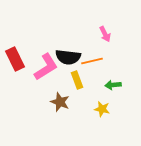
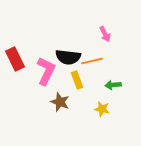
pink L-shape: moved 4 px down; rotated 32 degrees counterclockwise
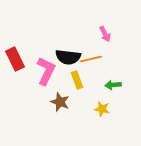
orange line: moved 1 px left, 2 px up
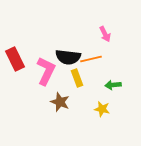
yellow rectangle: moved 2 px up
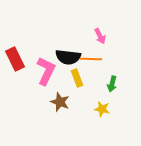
pink arrow: moved 5 px left, 2 px down
orange line: rotated 15 degrees clockwise
green arrow: moved 1 px left, 1 px up; rotated 70 degrees counterclockwise
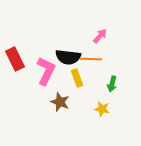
pink arrow: rotated 112 degrees counterclockwise
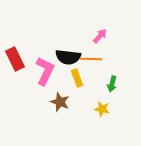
pink L-shape: moved 1 px left
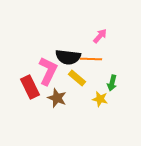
red rectangle: moved 15 px right, 28 px down
pink L-shape: moved 3 px right
yellow rectangle: rotated 30 degrees counterclockwise
green arrow: moved 1 px up
brown star: moved 3 px left, 4 px up
yellow star: moved 2 px left, 10 px up
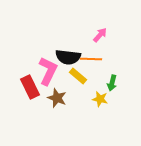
pink arrow: moved 1 px up
yellow rectangle: moved 1 px right, 2 px up
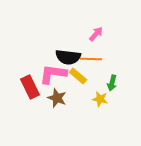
pink arrow: moved 4 px left, 1 px up
pink L-shape: moved 5 px right, 3 px down; rotated 108 degrees counterclockwise
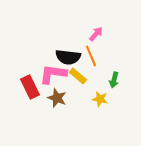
orange line: moved 3 px up; rotated 65 degrees clockwise
green arrow: moved 2 px right, 3 px up
